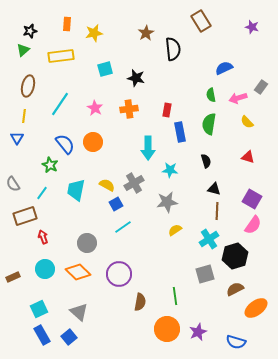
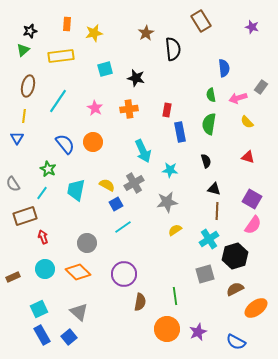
blue semicircle at (224, 68): rotated 108 degrees clockwise
cyan line at (60, 104): moved 2 px left, 3 px up
cyan arrow at (148, 148): moved 5 px left, 3 px down; rotated 25 degrees counterclockwise
green star at (50, 165): moved 2 px left, 4 px down
purple circle at (119, 274): moved 5 px right
blue semicircle at (236, 342): rotated 12 degrees clockwise
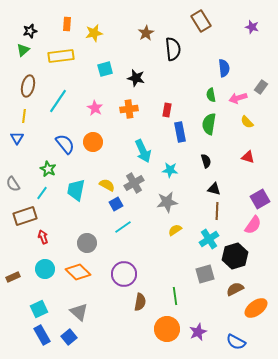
purple square at (252, 199): moved 8 px right; rotated 30 degrees clockwise
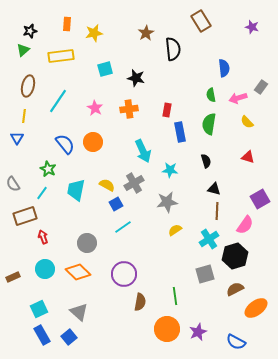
pink semicircle at (253, 225): moved 8 px left
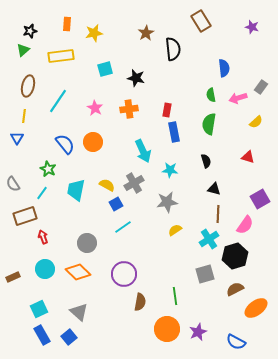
yellow semicircle at (247, 122): moved 9 px right; rotated 88 degrees counterclockwise
blue rectangle at (180, 132): moved 6 px left
brown line at (217, 211): moved 1 px right, 3 px down
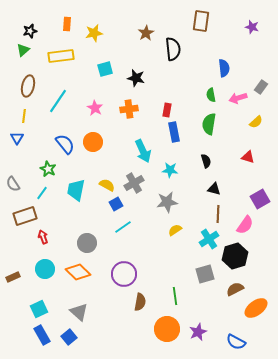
brown rectangle at (201, 21): rotated 40 degrees clockwise
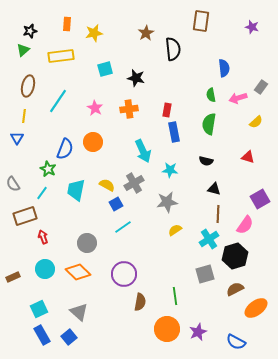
blue semicircle at (65, 144): moved 5 px down; rotated 60 degrees clockwise
black semicircle at (206, 161): rotated 120 degrees clockwise
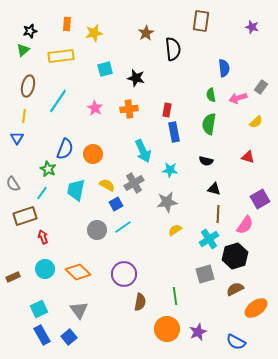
orange circle at (93, 142): moved 12 px down
gray circle at (87, 243): moved 10 px right, 13 px up
gray triangle at (79, 312): moved 2 px up; rotated 12 degrees clockwise
